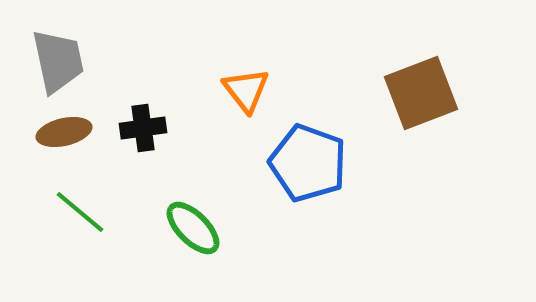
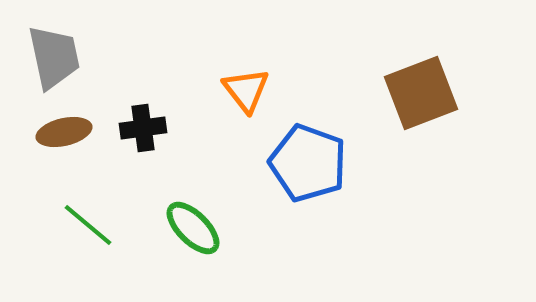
gray trapezoid: moved 4 px left, 4 px up
green line: moved 8 px right, 13 px down
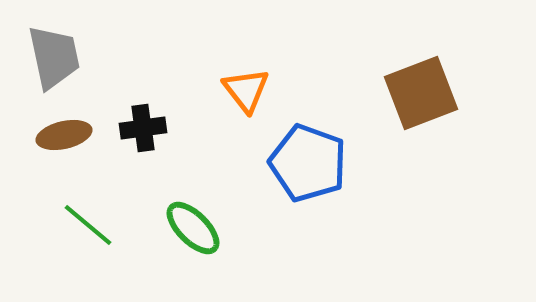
brown ellipse: moved 3 px down
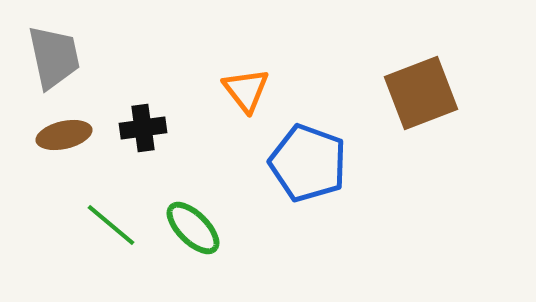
green line: moved 23 px right
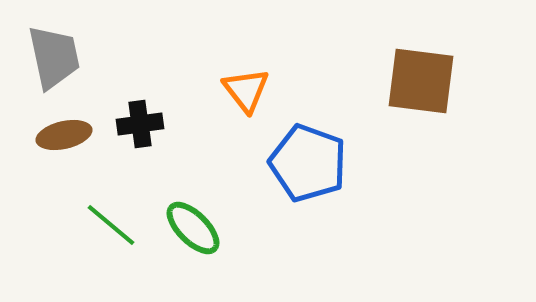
brown square: moved 12 px up; rotated 28 degrees clockwise
black cross: moved 3 px left, 4 px up
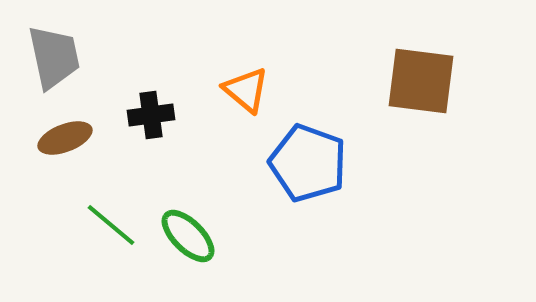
orange triangle: rotated 12 degrees counterclockwise
black cross: moved 11 px right, 9 px up
brown ellipse: moved 1 px right, 3 px down; rotated 8 degrees counterclockwise
green ellipse: moved 5 px left, 8 px down
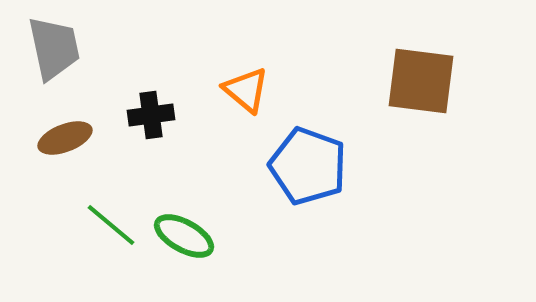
gray trapezoid: moved 9 px up
blue pentagon: moved 3 px down
green ellipse: moved 4 px left; rotated 16 degrees counterclockwise
